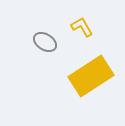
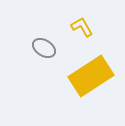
gray ellipse: moved 1 px left, 6 px down
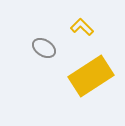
yellow L-shape: rotated 15 degrees counterclockwise
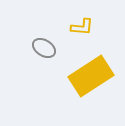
yellow L-shape: rotated 140 degrees clockwise
